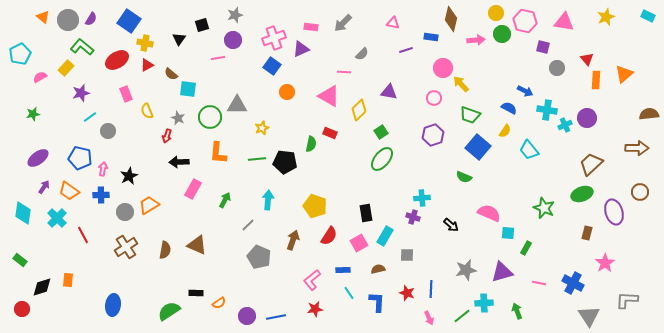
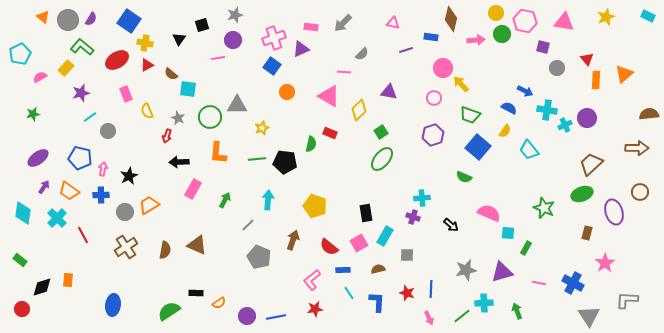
red semicircle at (329, 236): moved 11 px down; rotated 96 degrees clockwise
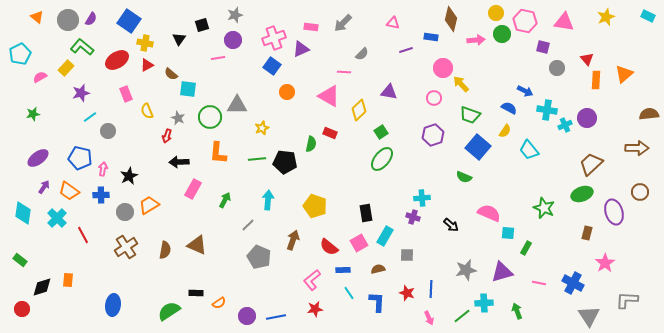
orange triangle at (43, 17): moved 6 px left
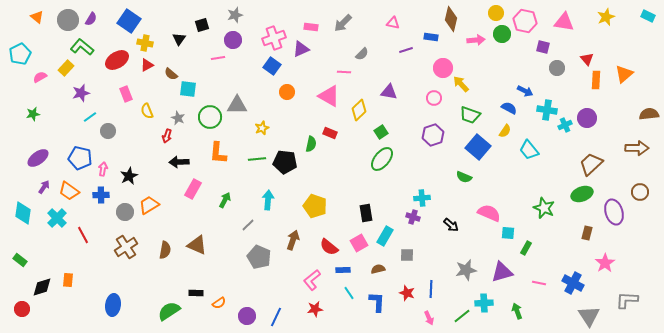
blue line at (276, 317): rotated 54 degrees counterclockwise
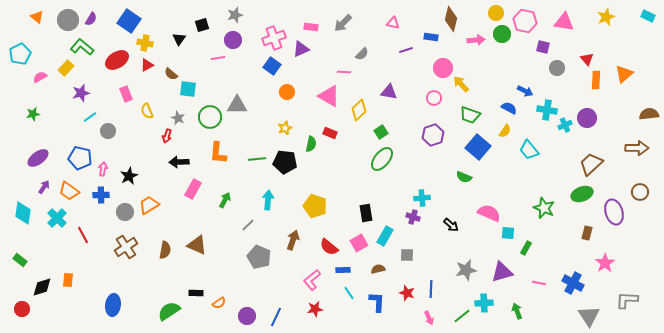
yellow star at (262, 128): moved 23 px right
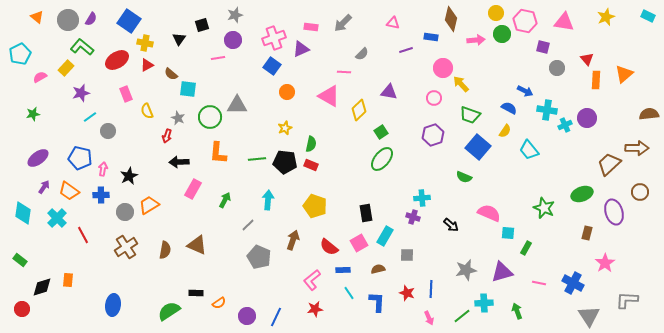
red rectangle at (330, 133): moved 19 px left, 32 px down
brown trapezoid at (591, 164): moved 18 px right
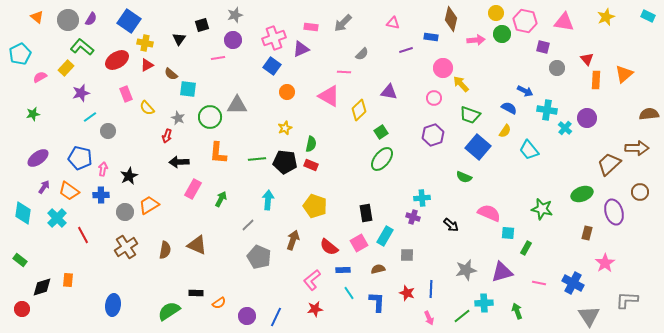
yellow semicircle at (147, 111): moved 3 px up; rotated 21 degrees counterclockwise
cyan cross at (565, 125): moved 3 px down; rotated 24 degrees counterclockwise
green arrow at (225, 200): moved 4 px left, 1 px up
green star at (544, 208): moved 2 px left, 1 px down; rotated 10 degrees counterclockwise
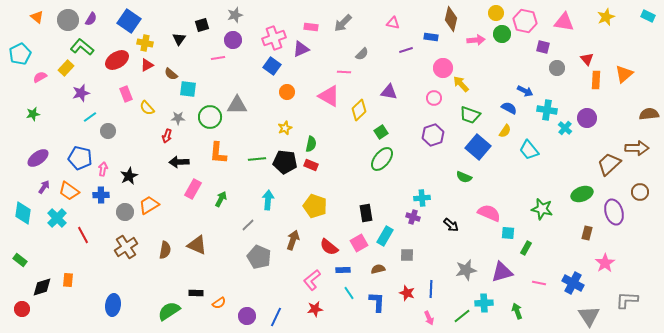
gray star at (178, 118): rotated 24 degrees counterclockwise
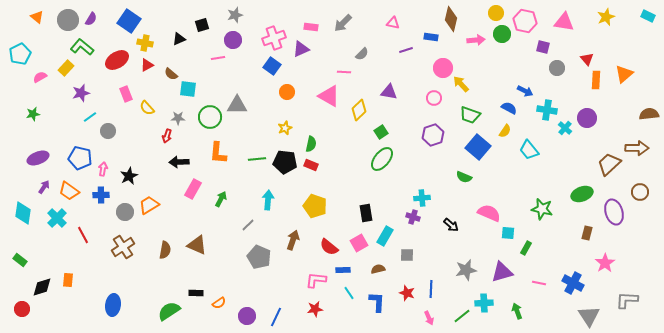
black triangle at (179, 39): rotated 32 degrees clockwise
purple ellipse at (38, 158): rotated 15 degrees clockwise
brown cross at (126, 247): moved 3 px left
pink L-shape at (312, 280): moved 4 px right; rotated 45 degrees clockwise
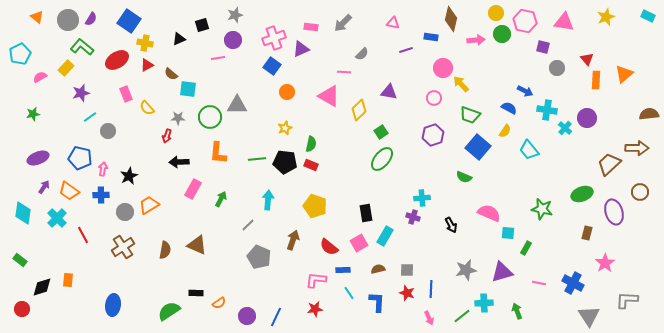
black arrow at (451, 225): rotated 21 degrees clockwise
gray square at (407, 255): moved 15 px down
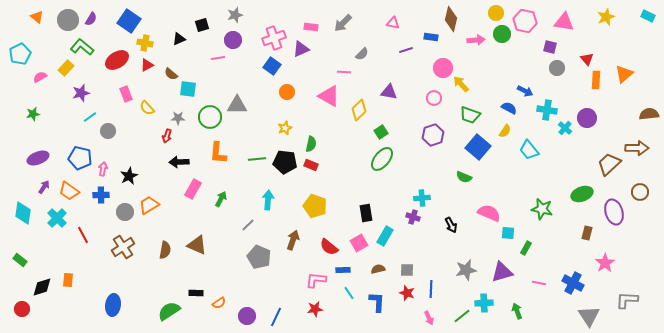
purple square at (543, 47): moved 7 px right
